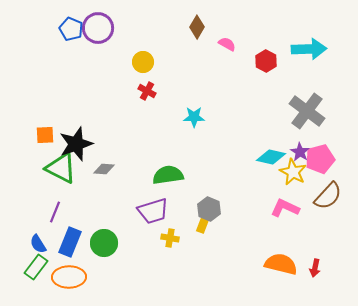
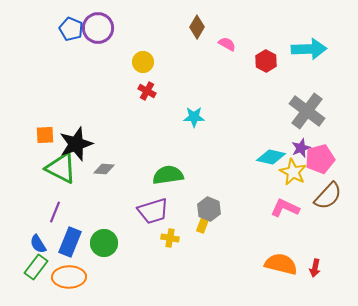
purple star: moved 1 px right, 4 px up; rotated 18 degrees clockwise
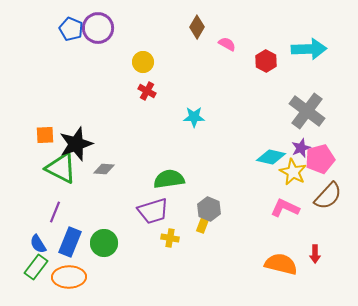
green semicircle: moved 1 px right, 4 px down
red arrow: moved 14 px up; rotated 12 degrees counterclockwise
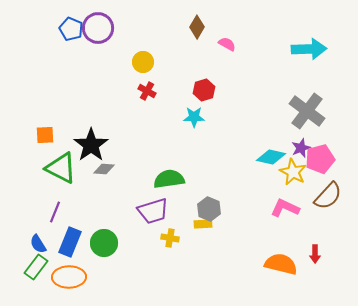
red hexagon: moved 62 px left, 29 px down; rotated 15 degrees clockwise
black star: moved 15 px right, 1 px down; rotated 16 degrees counterclockwise
yellow rectangle: rotated 66 degrees clockwise
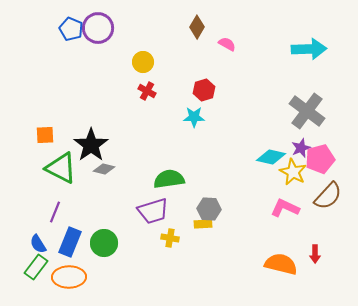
gray diamond: rotated 10 degrees clockwise
gray hexagon: rotated 20 degrees counterclockwise
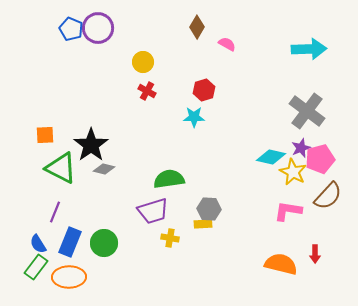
pink L-shape: moved 3 px right, 3 px down; rotated 16 degrees counterclockwise
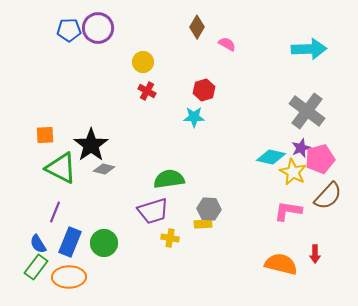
blue pentagon: moved 2 px left, 1 px down; rotated 25 degrees counterclockwise
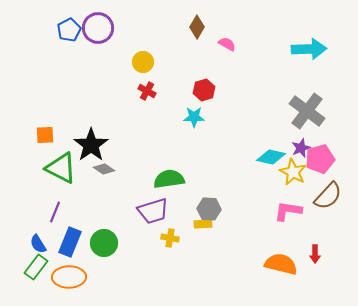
blue pentagon: rotated 25 degrees counterclockwise
gray diamond: rotated 20 degrees clockwise
